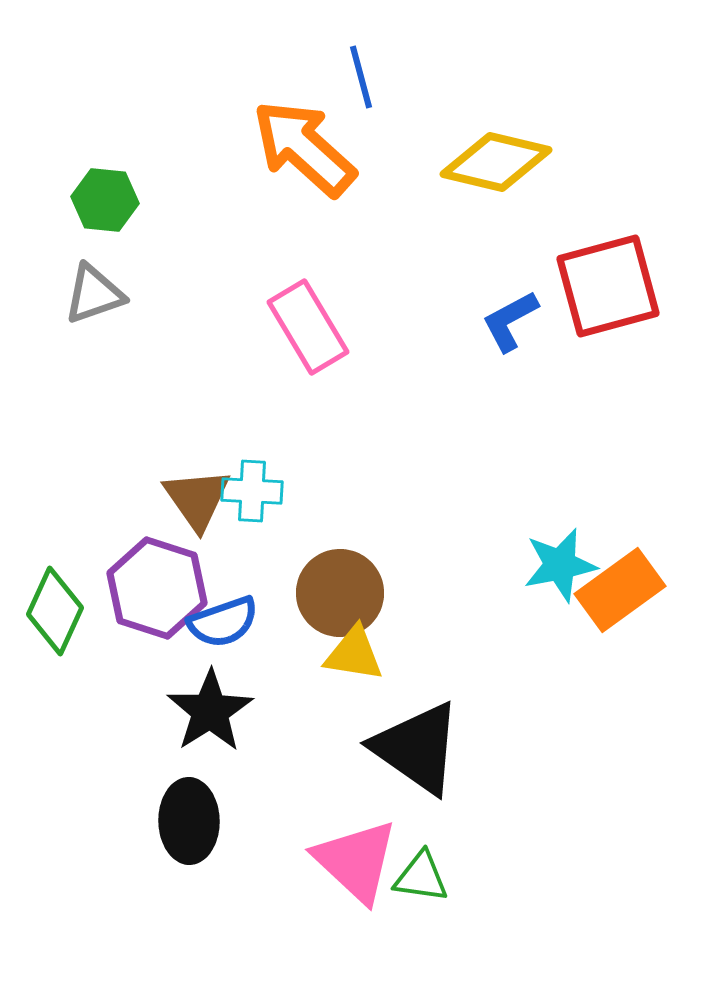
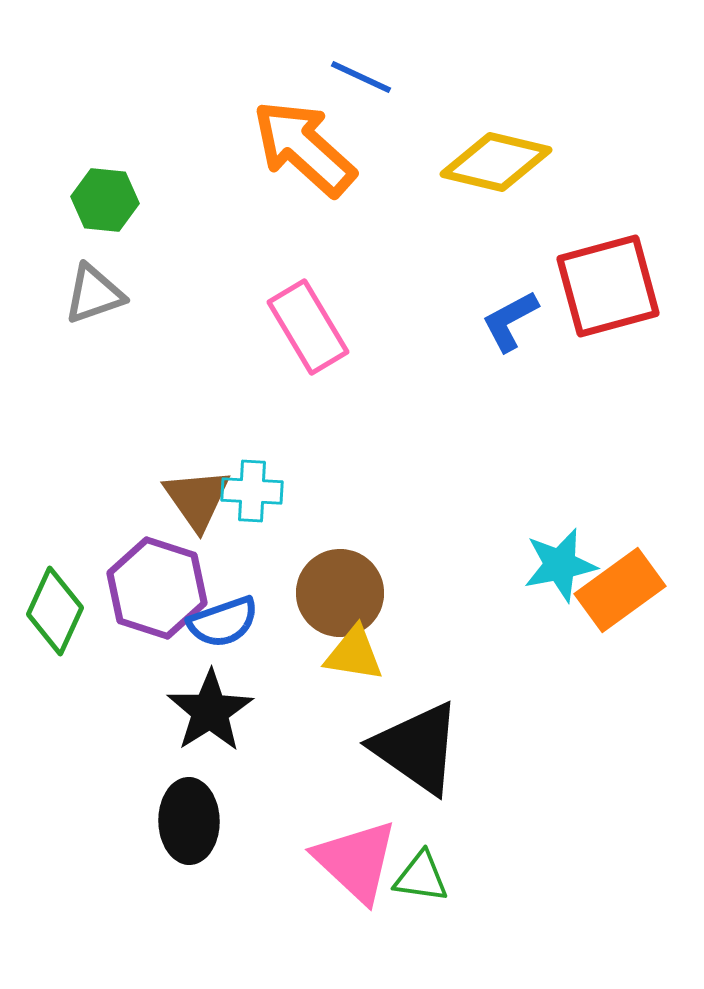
blue line: rotated 50 degrees counterclockwise
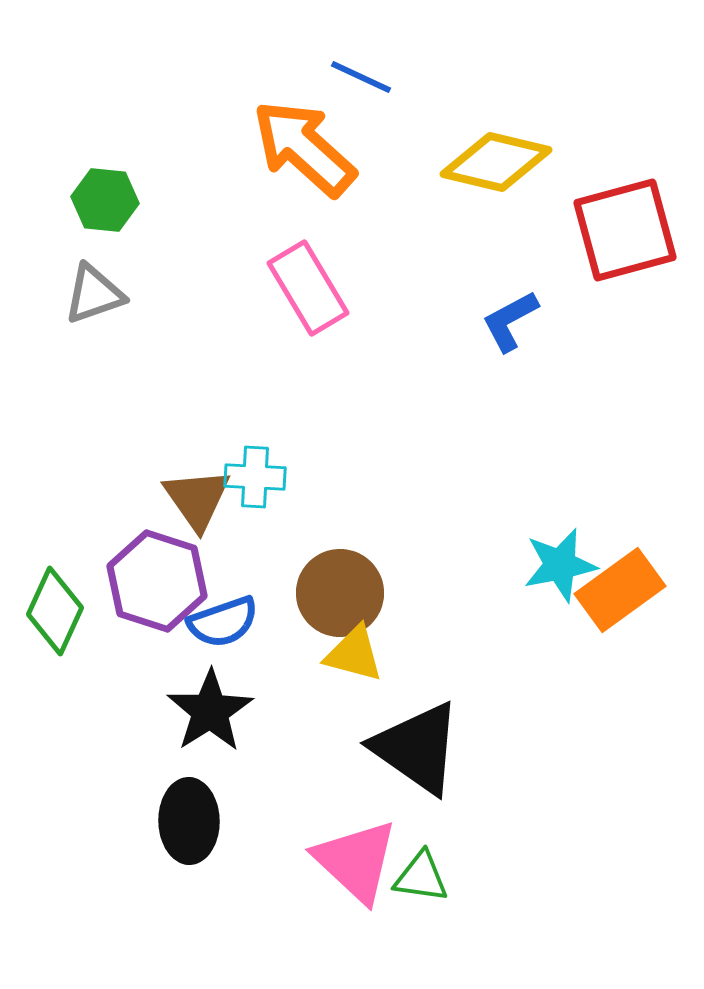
red square: moved 17 px right, 56 px up
pink rectangle: moved 39 px up
cyan cross: moved 3 px right, 14 px up
purple hexagon: moved 7 px up
yellow triangle: rotated 6 degrees clockwise
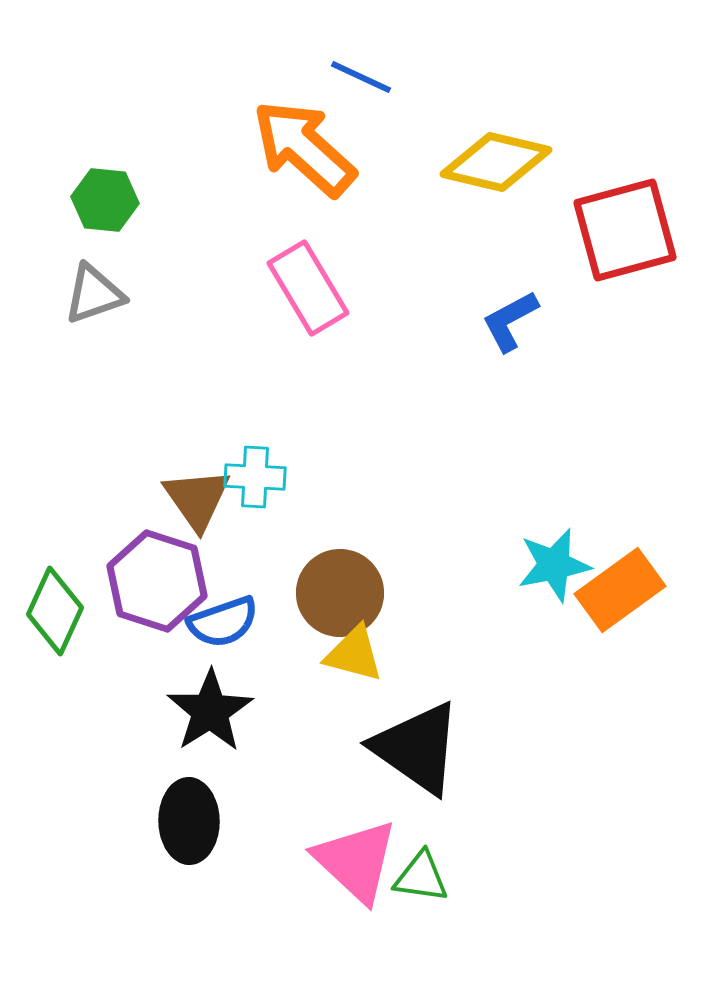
cyan star: moved 6 px left
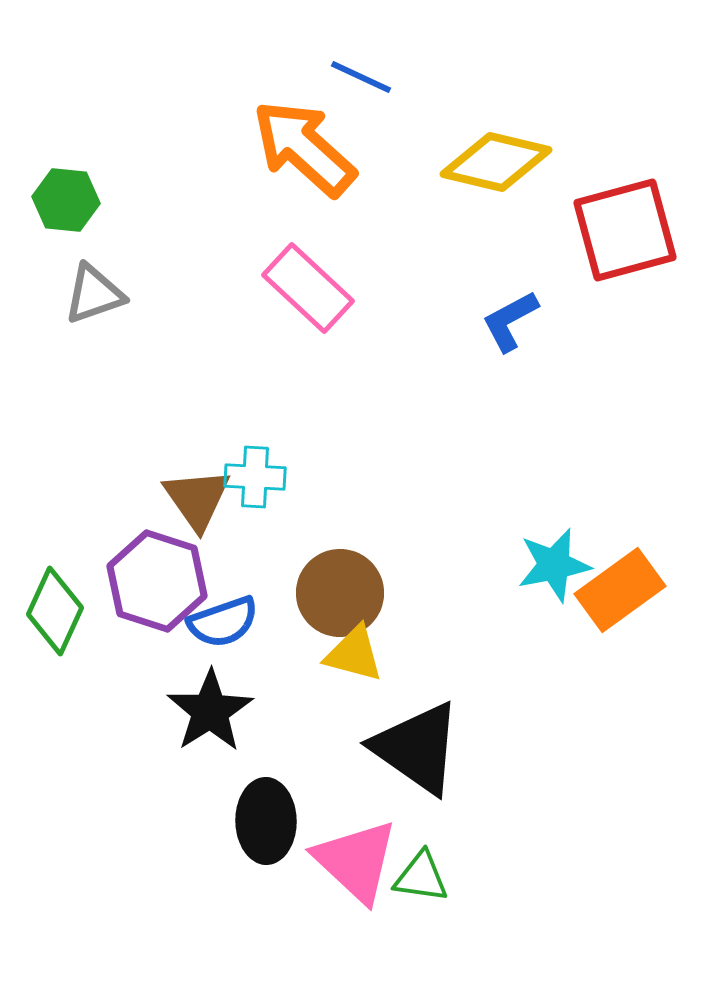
green hexagon: moved 39 px left
pink rectangle: rotated 16 degrees counterclockwise
black ellipse: moved 77 px right
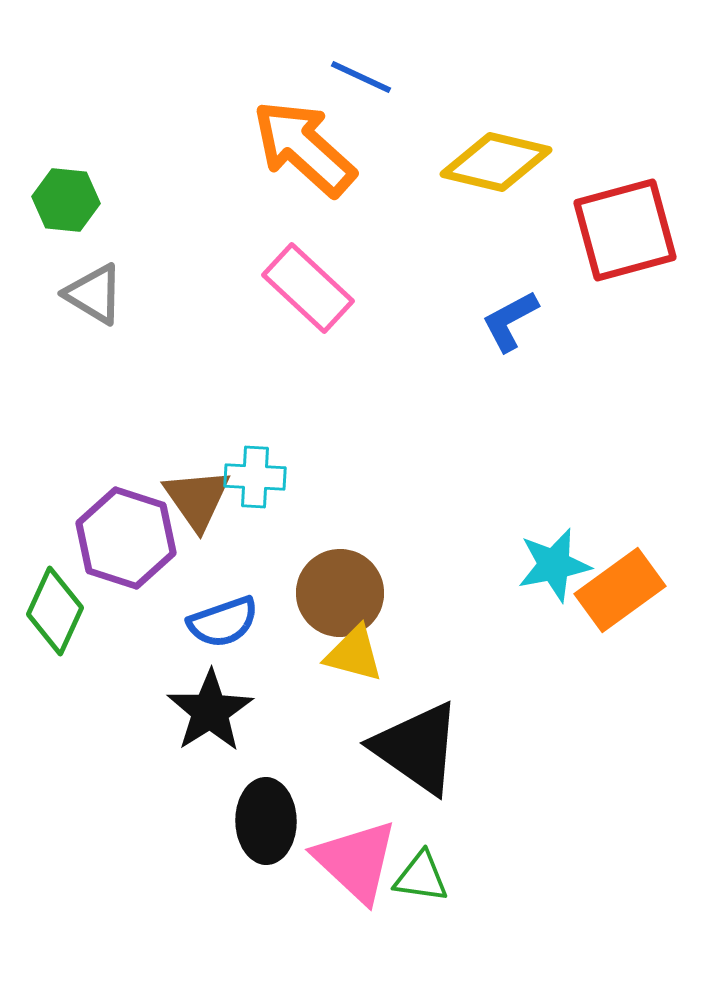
gray triangle: rotated 50 degrees clockwise
purple hexagon: moved 31 px left, 43 px up
